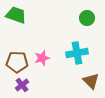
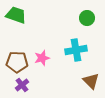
cyan cross: moved 1 px left, 3 px up
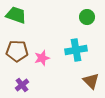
green circle: moved 1 px up
brown pentagon: moved 11 px up
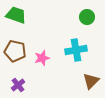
brown pentagon: moved 2 px left; rotated 10 degrees clockwise
brown triangle: rotated 30 degrees clockwise
purple cross: moved 4 px left
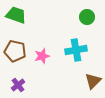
pink star: moved 2 px up
brown triangle: moved 2 px right
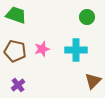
cyan cross: rotated 10 degrees clockwise
pink star: moved 7 px up
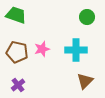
brown pentagon: moved 2 px right, 1 px down
brown triangle: moved 8 px left
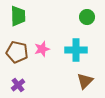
green trapezoid: moved 2 px right, 1 px down; rotated 70 degrees clockwise
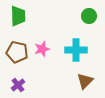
green circle: moved 2 px right, 1 px up
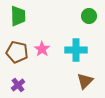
pink star: rotated 21 degrees counterclockwise
